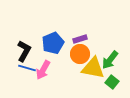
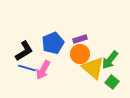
black L-shape: rotated 30 degrees clockwise
yellow triangle: rotated 30 degrees clockwise
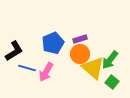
black L-shape: moved 10 px left
pink arrow: moved 3 px right, 2 px down
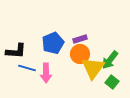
black L-shape: moved 2 px right; rotated 35 degrees clockwise
yellow triangle: rotated 25 degrees clockwise
pink arrow: moved 1 px down; rotated 30 degrees counterclockwise
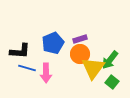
black L-shape: moved 4 px right
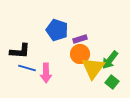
blue pentagon: moved 4 px right, 13 px up; rotated 30 degrees counterclockwise
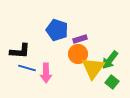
orange circle: moved 2 px left
